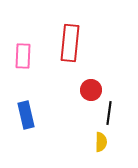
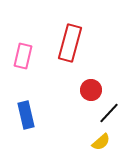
red rectangle: rotated 9 degrees clockwise
pink rectangle: rotated 10 degrees clockwise
black line: rotated 35 degrees clockwise
yellow semicircle: rotated 48 degrees clockwise
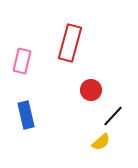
pink rectangle: moved 1 px left, 5 px down
black line: moved 4 px right, 3 px down
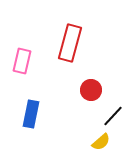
blue rectangle: moved 5 px right, 1 px up; rotated 24 degrees clockwise
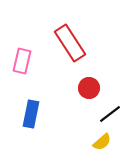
red rectangle: rotated 48 degrees counterclockwise
red circle: moved 2 px left, 2 px up
black line: moved 3 px left, 2 px up; rotated 10 degrees clockwise
yellow semicircle: moved 1 px right
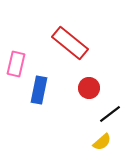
red rectangle: rotated 18 degrees counterclockwise
pink rectangle: moved 6 px left, 3 px down
blue rectangle: moved 8 px right, 24 px up
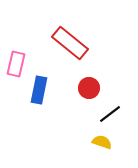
yellow semicircle: rotated 120 degrees counterclockwise
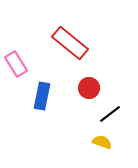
pink rectangle: rotated 45 degrees counterclockwise
blue rectangle: moved 3 px right, 6 px down
